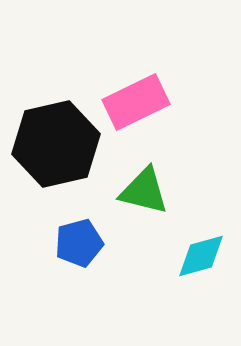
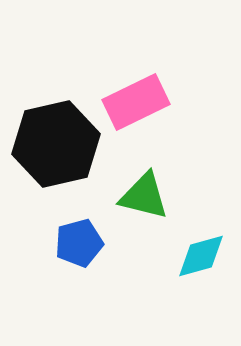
green triangle: moved 5 px down
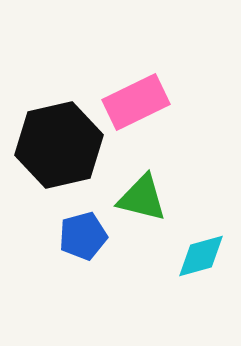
black hexagon: moved 3 px right, 1 px down
green triangle: moved 2 px left, 2 px down
blue pentagon: moved 4 px right, 7 px up
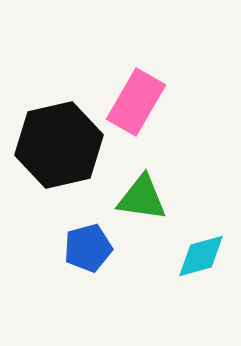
pink rectangle: rotated 34 degrees counterclockwise
green triangle: rotated 6 degrees counterclockwise
blue pentagon: moved 5 px right, 12 px down
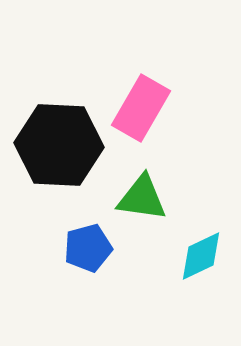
pink rectangle: moved 5 px right, 6 px down
black hexagon: rotated 16 degrees clockwise
cyan diamond: rotated 10 degrees counterclockwise
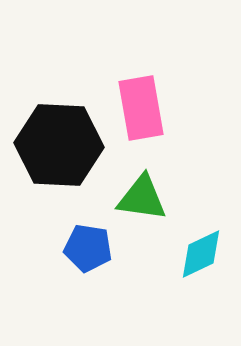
pink rectangle: rotated 40 degrees counterclockwise
blue pentagon: rotated 24 degrees clockwise
cyan diamond: moved 2 px up
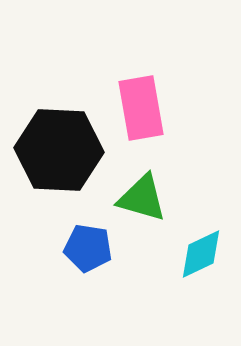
black hexagon: moved 5 px down
green triangle: rotated 8 degrees clockwise
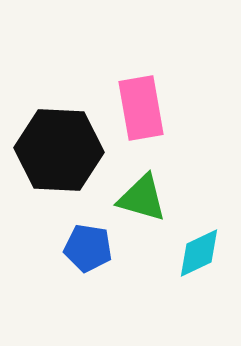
cyan diamond: moved 2 px left, 1 px up
